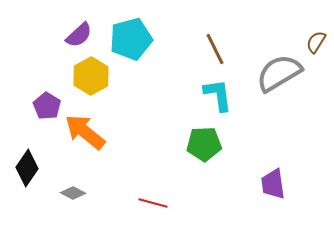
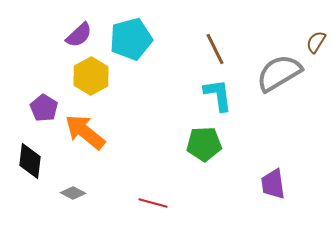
purple pentagon: moved 3 px left, 2 px down
black diamond: moved 3 px right, 7 px up; rotated 27 degrees counterclockwise
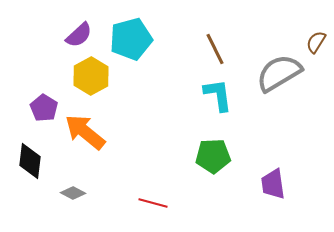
green pentagon: moved 9 px right, 12 px down
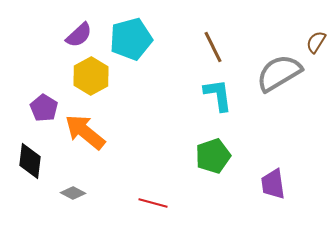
brown line: moved 2 px left, 2 px up
green pentagon: rotated 16 degrees counterclockwise
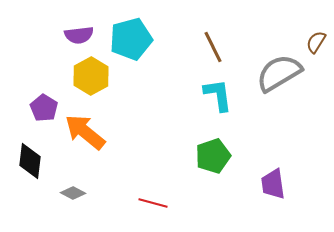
purple semicircle: rotated 36 degrees clockwise
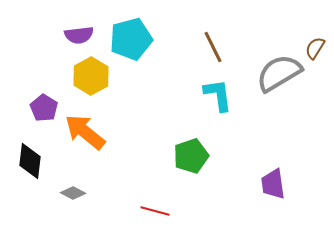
brown semicircle: moved 1 px left, 6 px down
green pentagon: moved 22 px left
red line: moved 2 px right, 8 px down
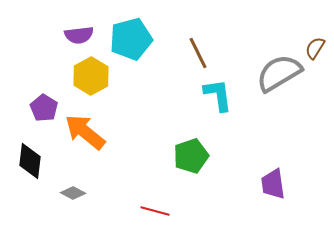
brown line: moved 15 px left, 6 px down
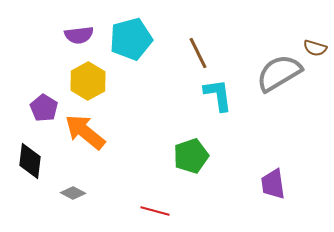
brown semicircle: rotated 105 degrees counterclockwise
yellow hexagon: moved 3 px left, 5 px down
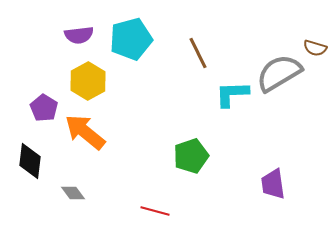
cyan L-shape: moved 14 px right, 1 px up; rotated 84 degrees counterclockwise
gray diamond: rotated 25 degrees clockwise
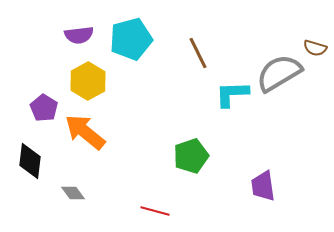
purple trapezoid: moved 10 px left, 2 px down
